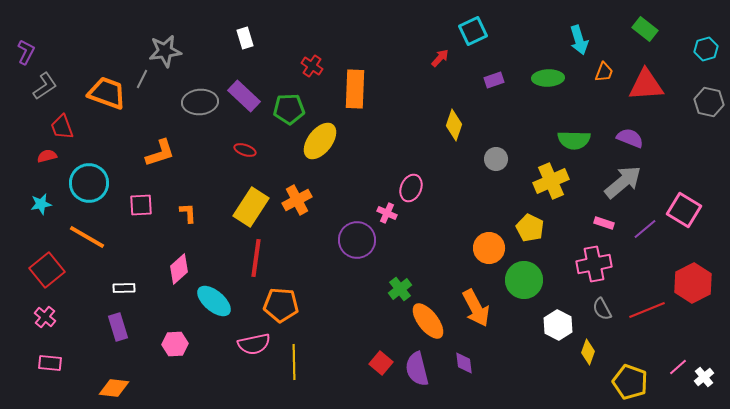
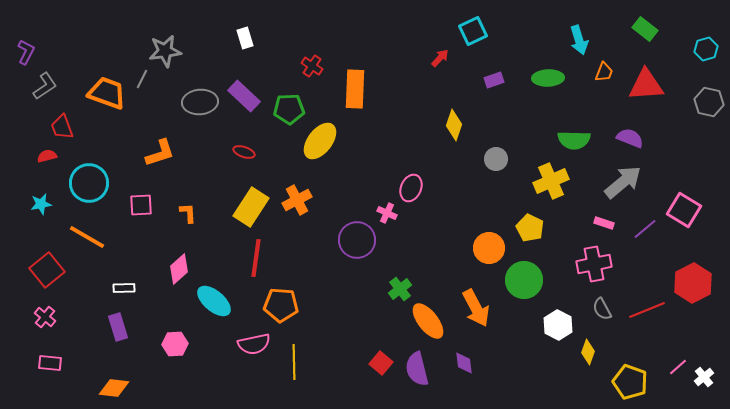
red ellipse at (245, 150): moved 1 px left, 2 px down
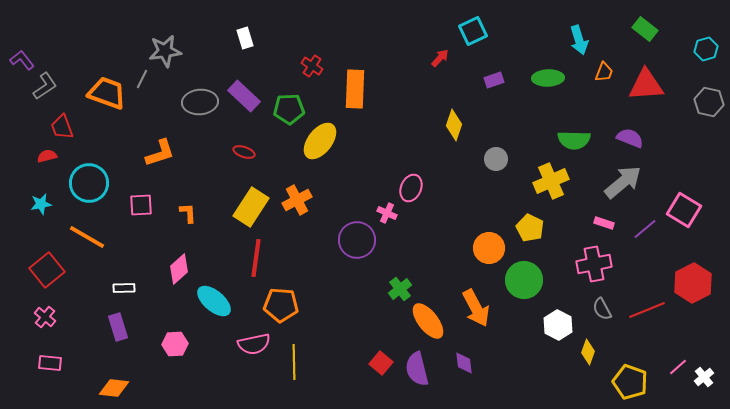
purple L-shape at (26, 52): moved 4 px left, 8 px down; rotated 65 degrees counterclockwise
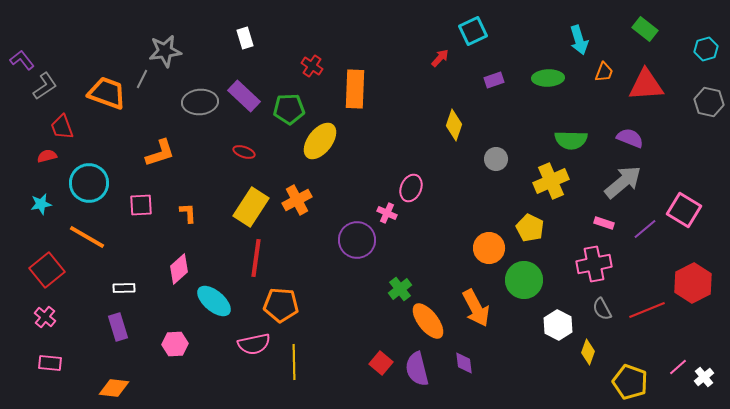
green semicircle at (574, 140): moved 3 px left
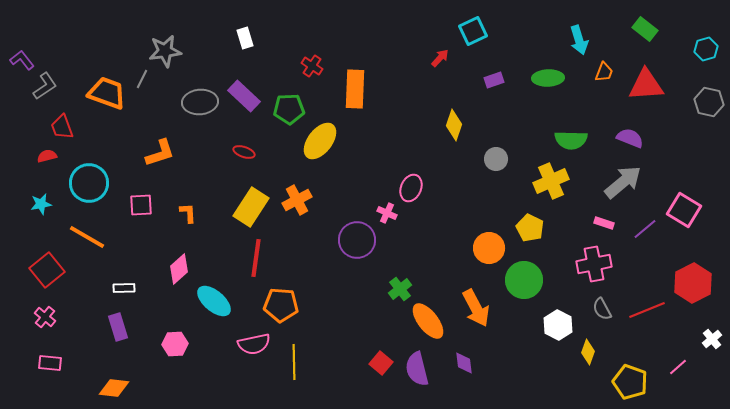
white cross at (704, 377): moved 8 px right, 38 px up
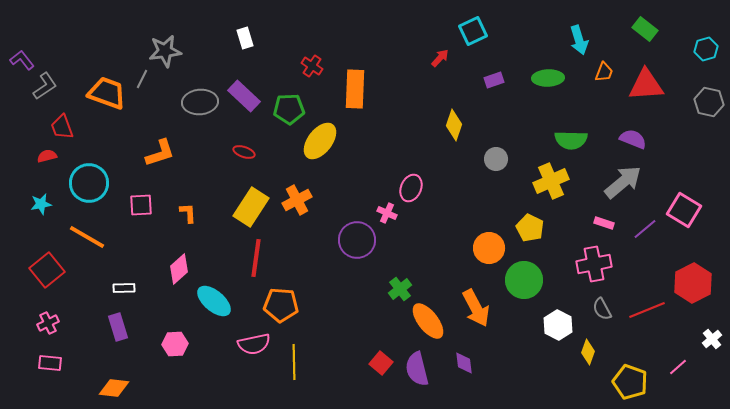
purple semicircle at (630, 138): moved 3 px right, 1 px down
pink cross at (45, 317): moved 3 px right, 6 px down; rotated 25 degrees clockwise
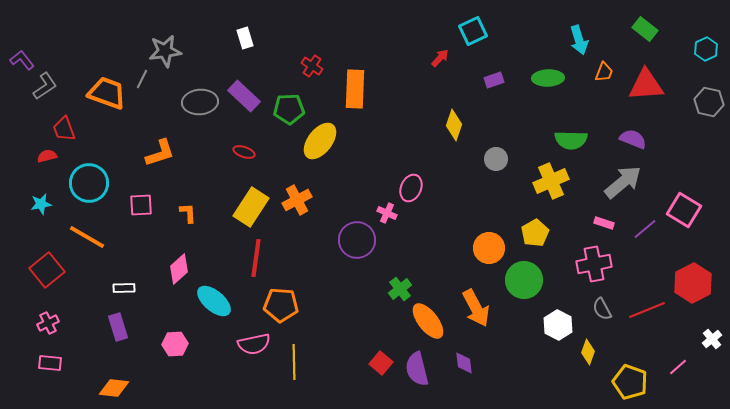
cyan hexagon at (706, 49): rotated 10 degrees counterclockwise
red trapezoid at (62, 127): moved 2 px right, 2 px down
yellow pentagon at (530, 228): moved 5 px right, 5 px down; rotated 16 degrees clockwise
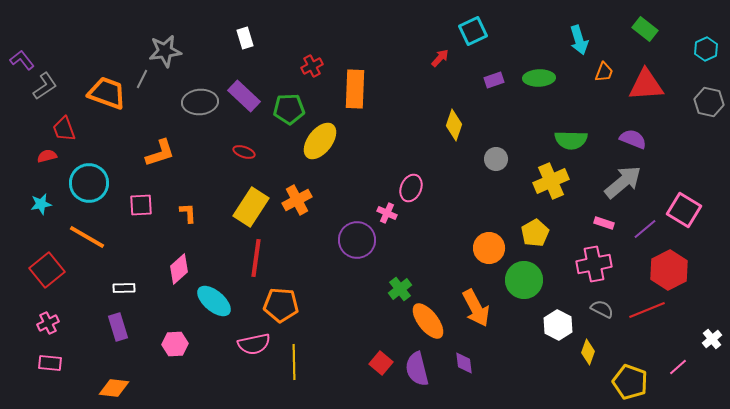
red cross at (312, 66): rotated 30 degrees clockwise
green ellipse at (548, 78): moved 9 px left
red hexagon at (693, 283): moved 24 px left, 13 px up
gray semicircle at (602, 309): rotated 145 degrees clockwise
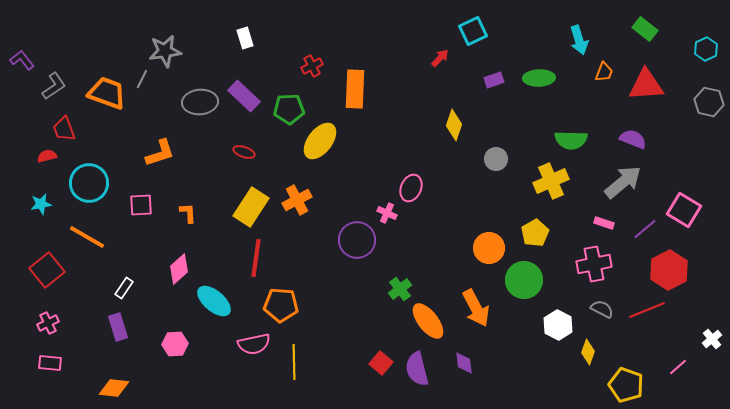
gray L-shape at (45, 86): moved 9 px right
white rectangle at (124, 288): rotated 55 degrees counterclockwise
yellow pentagon at (630, 382): moved 4 px left, 3 px down
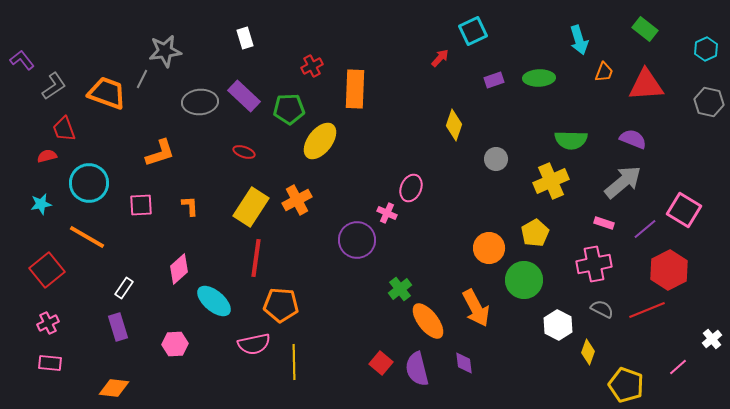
orange L-shape at (188, 213): moved 2 px right, 7 px up
